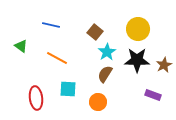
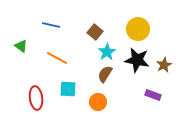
black star: rotated 10 degrees clockwise
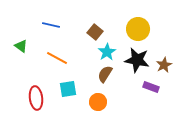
cyan square: rotated 12 degrees counterclockwise
purple rectangle: moved 2 px left, 8 px up
